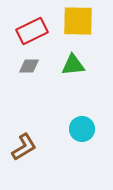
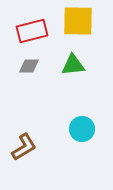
red rectangle: rotated 12 degrees clockwise
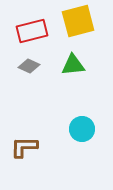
yellow square: rotated 16 degrees counterclockwise
gray diamond: rotated 25 degrees clockwise
brown L-shape: rotated 148 degrees counterclockwise
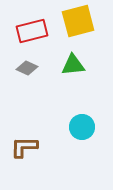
gray diamond: moved 2 px left, 2 px down
cyan circle: moved 2 px up
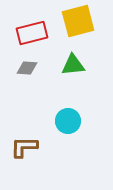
red rectangle: moved 2 px down
gray diamond: rotated 20 degrees counterclockwise
cyan circle: moved 14 px left, 6 px up
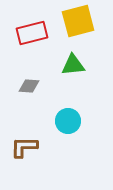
gray diamond: moved 2 px right, 18 px down
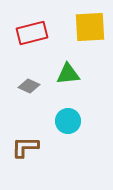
yellow square: moved 12 px right, 6 px down; rotated 12 degrees clockwise
green triangle: moved 5 px left, 9 px down
gray diamond: rotated 20 degrees clockwise
brown L-shape: moved 1 px right
